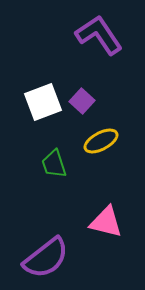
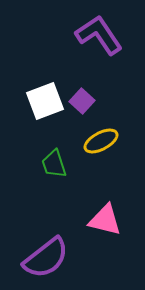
white square: moved 2 px right, 1 px up
pink triangle: moved 1 px left, 2 px up
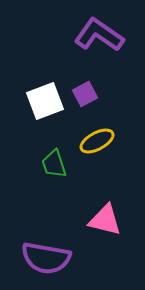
purple L-shape: rotated 21 degrees counterclockwise
purple square: moved 3 px right, 7 px up; rotated 20 degrees clockwise
yellow ellipse: moved 4 px left
purple semicircle: rotated 48 degrees clockwise
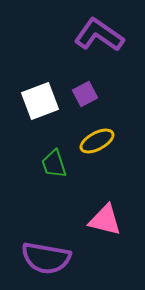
white square: moved 5 px left
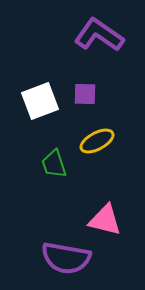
purple square: rotated 30 degrees clockwise
purple semicircle: moved 20 px right
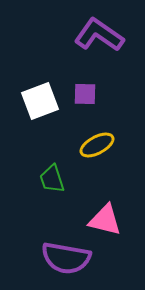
yellow ellipse: moved 4 px down
green trapezoid: moved 2 px left, 15 px down
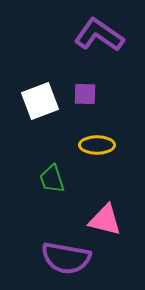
yellow ellipse: rotated 28 degrees clockwise
